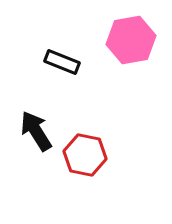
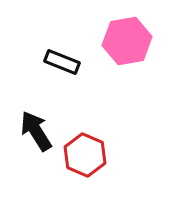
pink hexagon: moved 4 px left, 1 px down
red hexagon: rotated 12 degrees clockwise
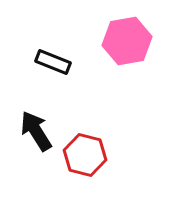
black rectangle: moved 9 px left
red hexagon: rotated 9 degrees counterclockwise
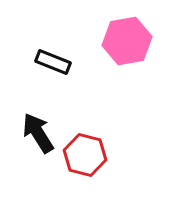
black arrow: moved 2 px right, 2 px down
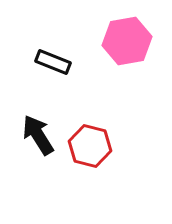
black arrow: moved 2 px down
red hexagon: moved 5 px right, 9 px up
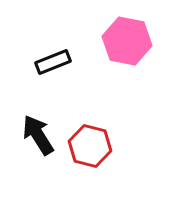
pink hexagon: rotated 21 degrees clockwise
black rectangle: rotated 44 degrees counterclockwise
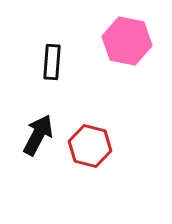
black rectangle: moved 1 px left; rotated 64 degrees counterclockwise
black arrow: rotated 60 degrees clockwise
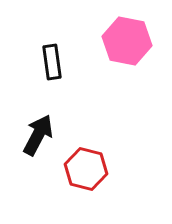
black rectangle: rotated 12 degrees counterclockwise
red hexagon: moved 4 px left, 23 px down
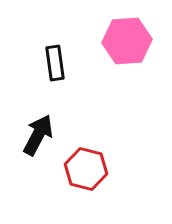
pink hexagon: rotated 15 degrees counterclockwise
black rectangle: moved 3 px right, 1 px down
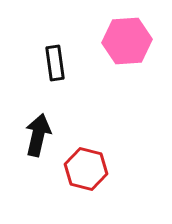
black arrow: rotated 15 degrees counterclockwise
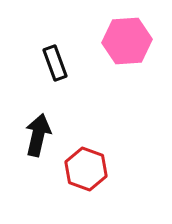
black rectangle: rotated 12 degrees counterclockwise
red hexagon: rotated 6 degrees clockwise
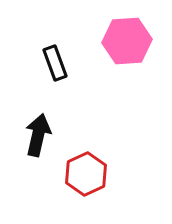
red hexagon: moved 5 px down; rotated 15 degrees clockwise
